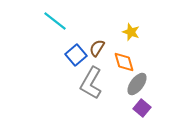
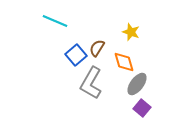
cyan line: rotated 15 degrees counterclockwise
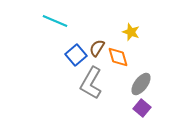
orange diamond: moved 6 px left, 5 px up
gray ellipse: moved 4 px right
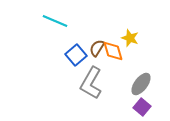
yellow star: moved 1 px left, 6 px down
orange diamond: moved 5 px left, 6 px up
purple square: moved 1 px up
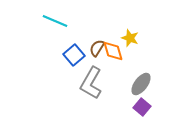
blue square: moved 2 px left
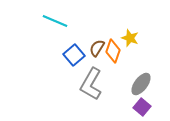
orange diamond: rotated 35 degrees clockwise
gray L-shape: moved 1 px down
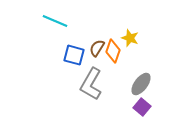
blue square: rotated 35 degrees counterclockwise
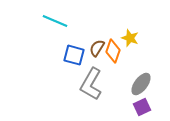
purple square: rotated 24 degrees clockwise
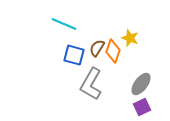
cyan line: moved 9 px right, 3 px down
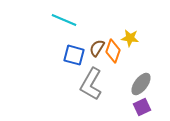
cyan line: moved 4 px up
yellow star: rotated 12 degrees counterclockwise
